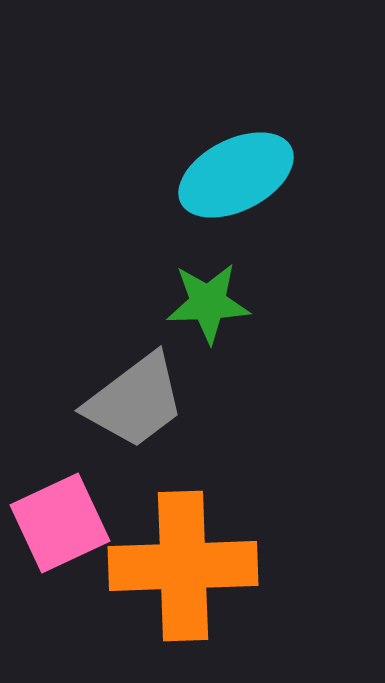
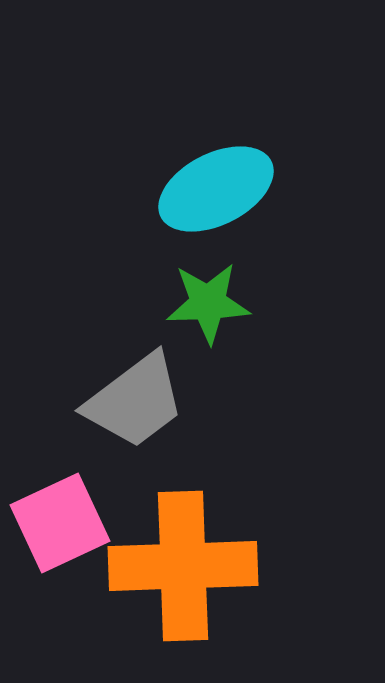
cyan ellipse: moved 20 px left, 14 px down
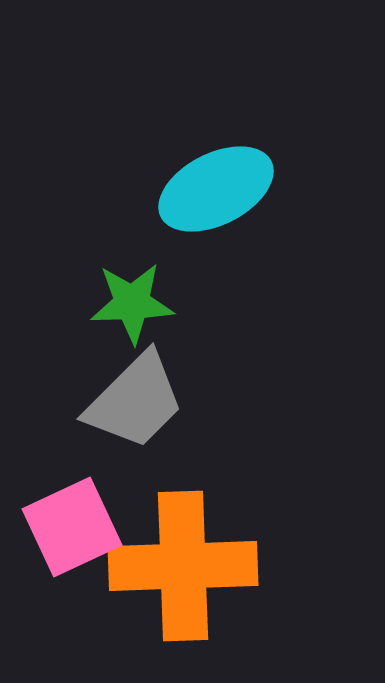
green star: moved 76 px left
gray trapezoid: rotated 8 degrees counterclockwise
pink square: moved 12 px right, 4 px down
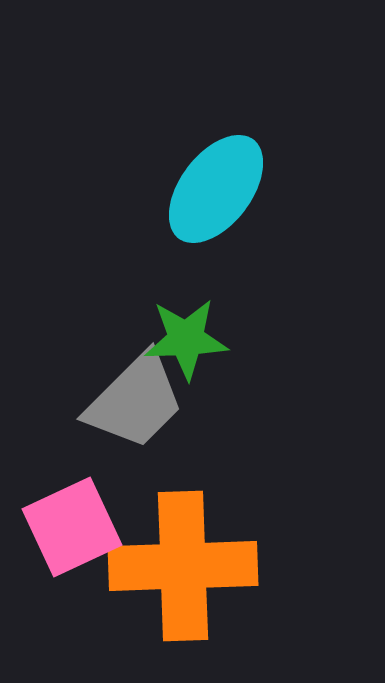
cyan ellipse: rotated 26 degrees counterclockwise
green star: moved 54 px right, 36 px down
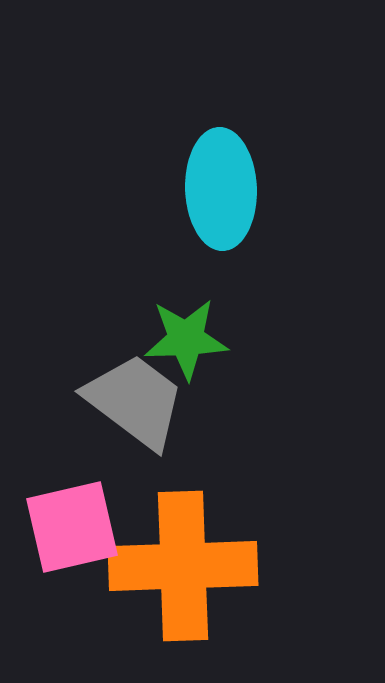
cyan ellipse: moved 5 px right; rotated 39 degrees counterclockwise
gray trapezoid: rotated 98 degrees counterclockwise
pink square: rotated 12 degrees clockwise
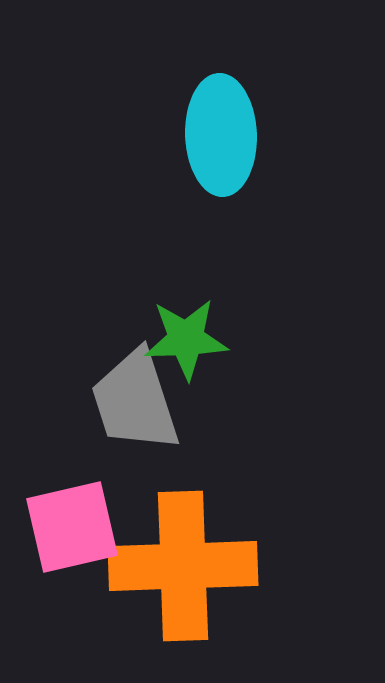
cyan ellipse: moved 54 px up
gray trapezoid: rotated 145 degrees counterclockwise
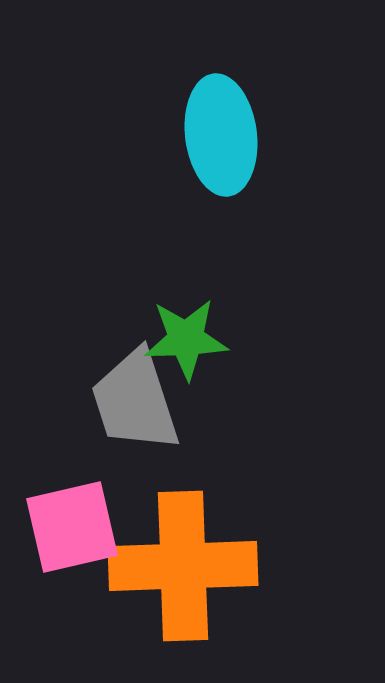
cyan ellipse: rotated 5 degrees counterclockwise
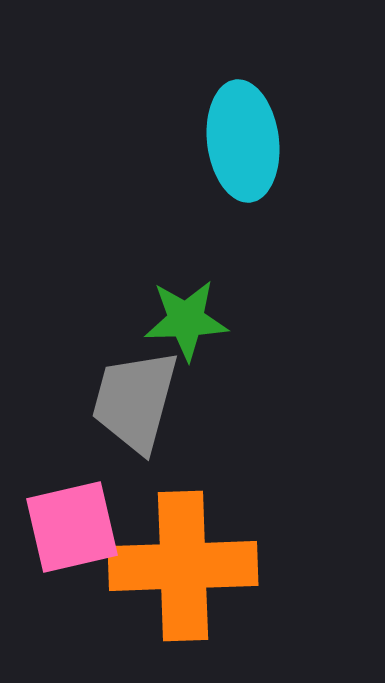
cyan ellipse: moved 22 px right, 6 px down
green star: moved 19 px up
gray trapezoid: rotated 33 degrees clockwise
